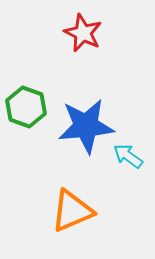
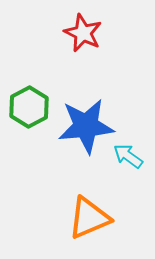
green hexagon: moved 3 px right; rotated 12 degrees clockwise
orange triangle: moved 17 px right, 7 px down
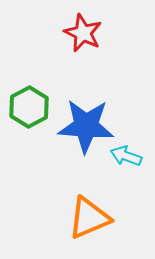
blue star: rotated 10 degrees clockwise
cyan arrow: moved 2 px left; rotated 16 degrees counterclockwise
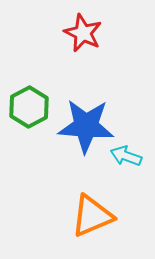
orange triangle: moved 3 px right, 2 px up
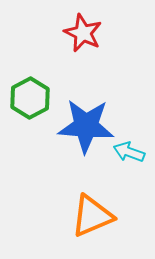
green hexagon: moved 1 px right, 9 px up
cyan arrow: moved 3 px right, 4 px up
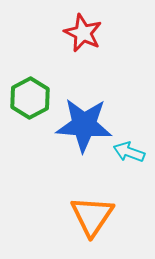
blue star: moved 2 px left, 1 px up
orange triangle: rotated 33 degrees counterclockwise
